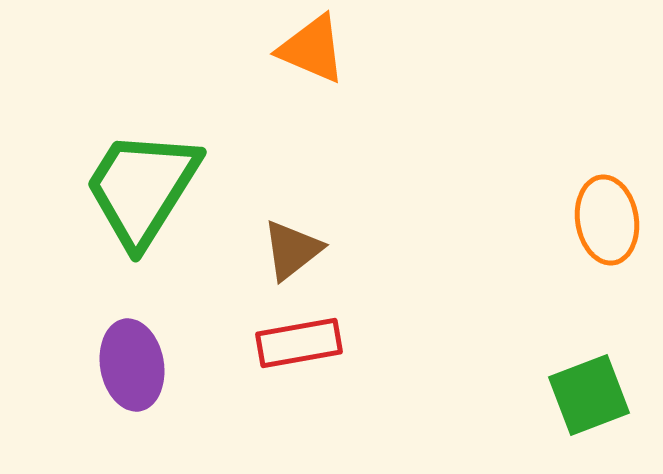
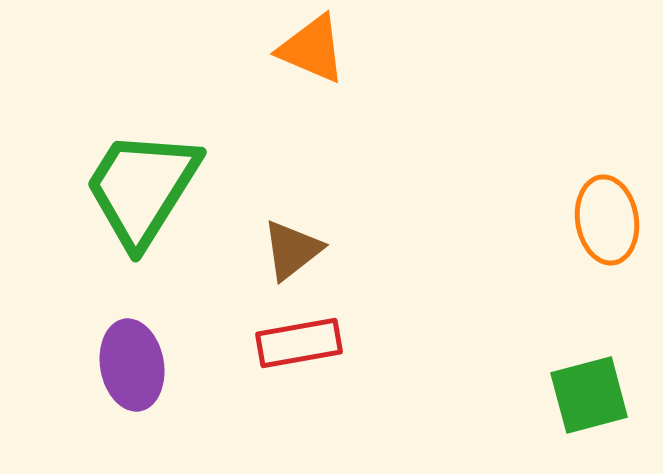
green square: rotated 6 degrees clockwise
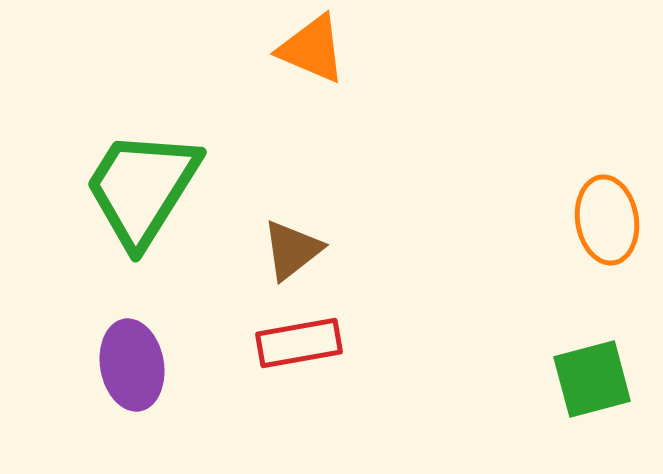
green square: moved 3 px right, 16 px up
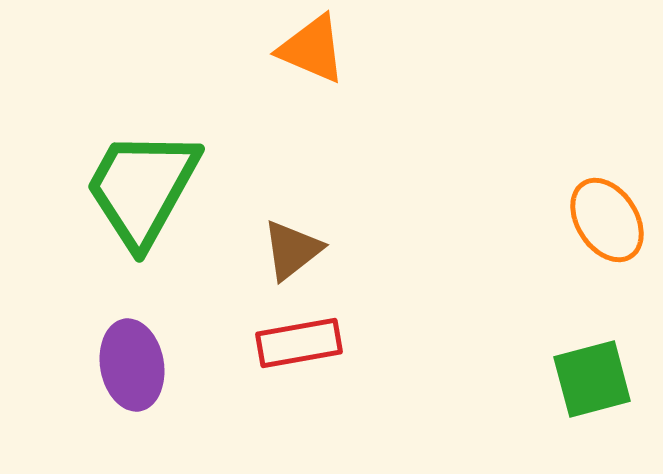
green trapezoid: rotated 3 degrees counterclockwise
orange ellipse: rotated 24 degrees counterclockwise
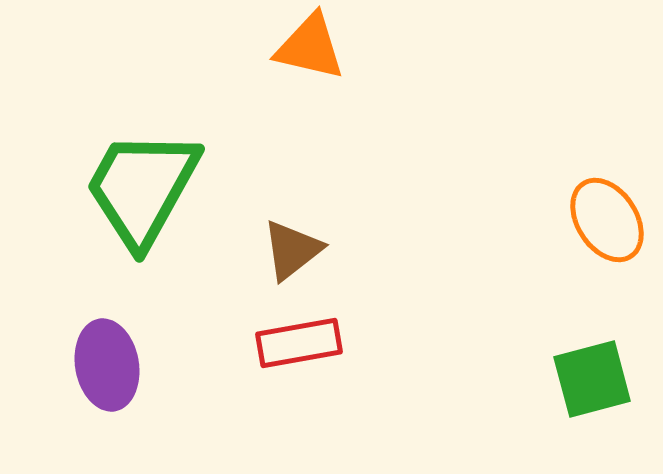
orange triangle: moved 2 px left, 2 px up; rotated 10 degrees counterclockwise
purple ellipse: moved 25 px left
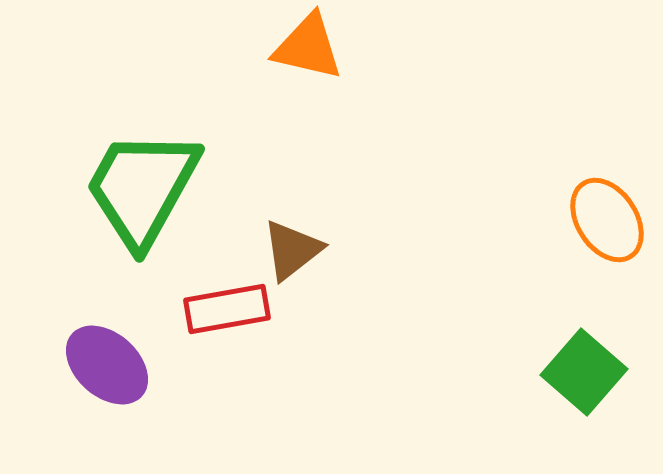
orange triangle: moved 2 px left
red rectangle: moved 72 px left, 34 px up
purple ellipse: rotated 38 degrees counterclockwise
green square: moved 8 px left, 7 px up; rotated 34 degrees counterclockwise
